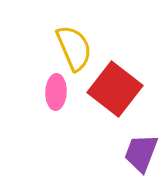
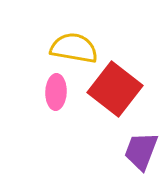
yellow semicircle: rotated 57 degrees counterclockwise
purple trapezoid: moved 2 px up
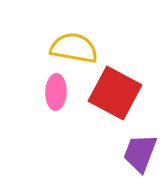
red square: moved 4 px down; rotated 10 degrees counterclockwise
purple trapezoid: moved 1 px left, 2 px down
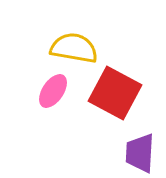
pink ellipse: moved 3 px left, 1 px up; rotated 32 degrees clockwise
purple trapezoid: rotated 18 degrees counterclockwise
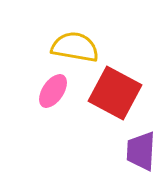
yellow semicircle: moved 1 px right, 1 px up
purple trapezoid: moved 1 px right, 2 px up
